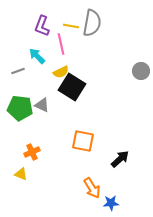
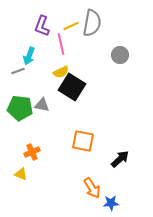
yellow line: rotated 35 degrees counterclockwise
cyan arrow: moved 8 px left; rotated 114 degrees counterclockwise
gray circle: moved 21 px left, 16 px up
gray triangle: rotated 14 degrees counterclockwise
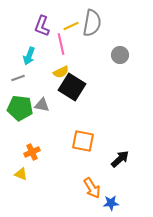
gray line: moved 7 px down
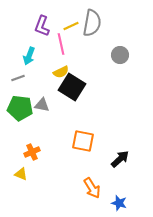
blue star: moved 8 px right; rotated 21 degrees clockwise
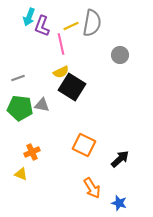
cyan arrow: moved 39 px up
orange square: moved 1 px right, 4 px down; rotated 15 degrees clockwise
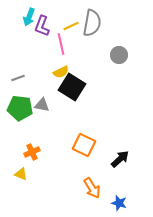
gray circle: moved 1 px left
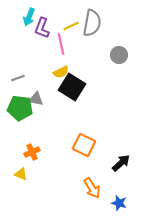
purple L-shape: moved 2 px down
gray triangle: moved 6 px left, 6 px up
black arrow: moved 1 px right, 4 px down
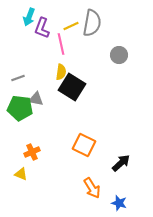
yellow semicircle: rotated 56 degrees counterclockwise
